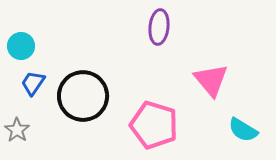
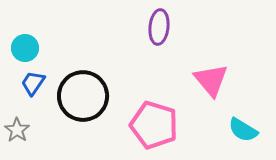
cyan circle: moved 4 px right, 2 px down
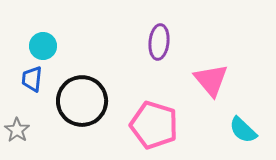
purple ellipse: moved 15 px down
cyan circle: moved 18 px right, 2 px up
blue trapezoid: moved 1 px left, 4 px up; rotated 28 degrees counterclockwise
black circle: moved 1 px left, 5 px down
cyan semicircle: rotated 12 degrees clockwise
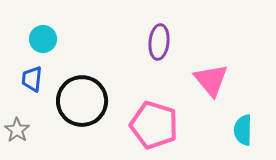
cyan circle: moved 7 px up
cyan semicircle: rotated 48 degrees clockwise
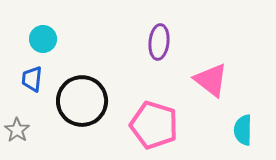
pink triangle: rotated 12 degrees counterclockwise
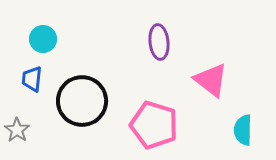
purple ellipse: rotated 12 degrees counterclockwise
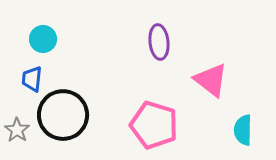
black circle: moved 19 px left, 14 px down
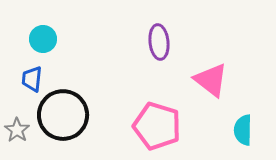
pink pentagon: moved 3 px right, 1 px down
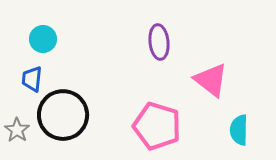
cyan semicircle: moved 4 px left
